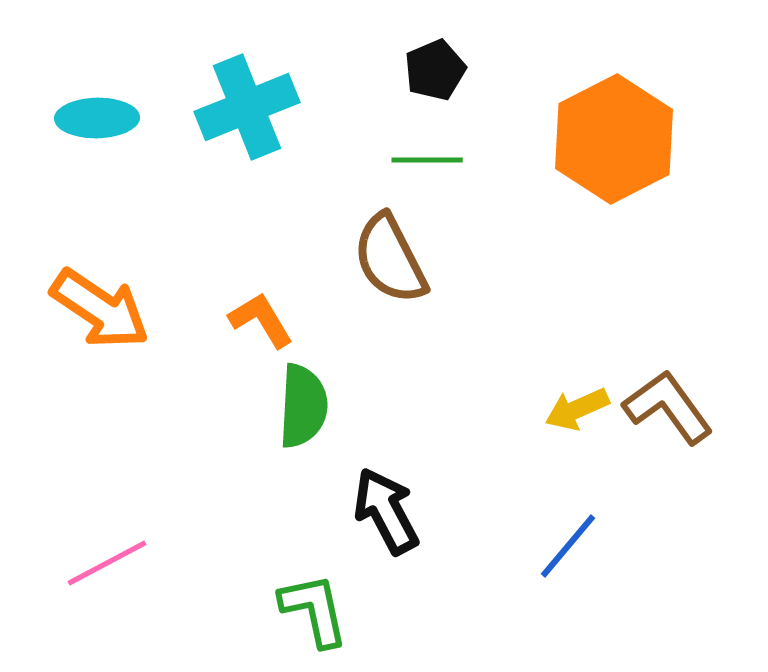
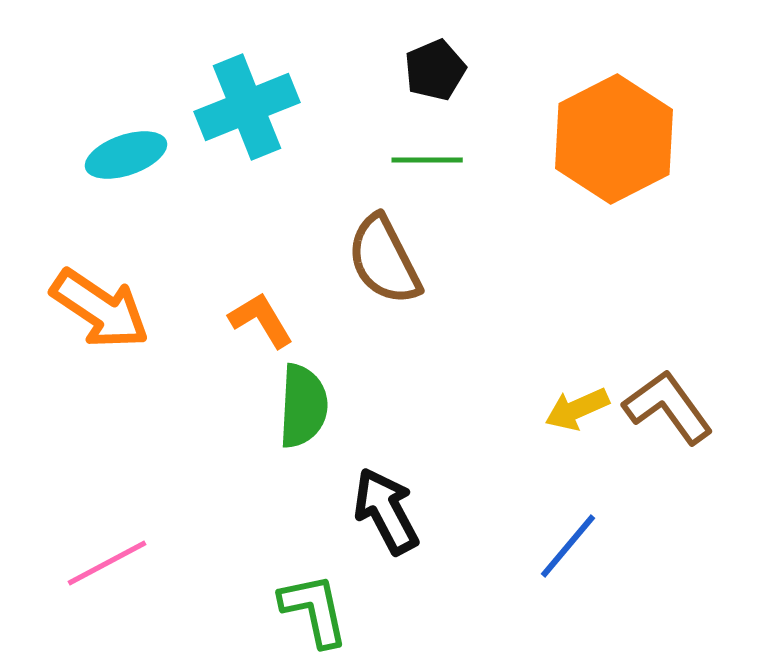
cyan ellipse: moved 29 px right, 37 px down; rotated 18 degrees counterclockwise
brown semicircle: moved 6 px left, 1 px down
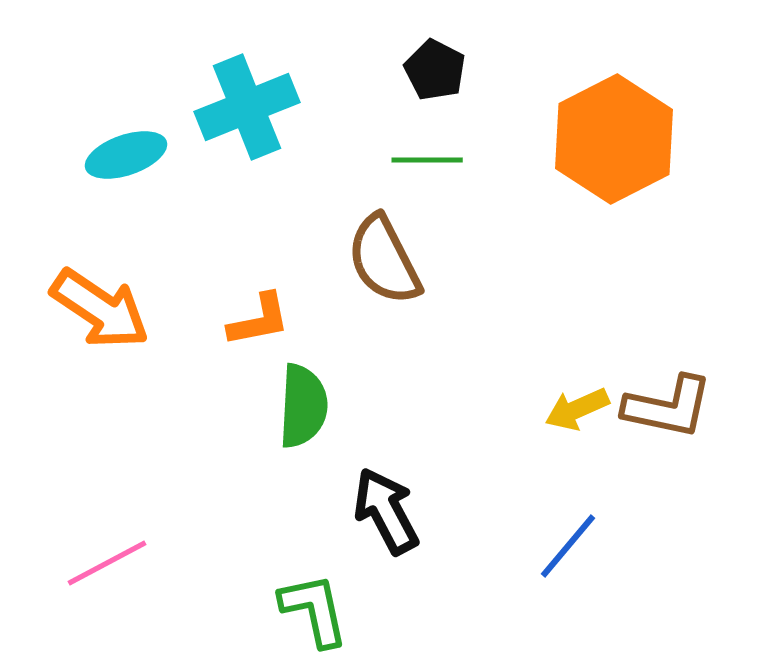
black pentagon: rotated 22 degrees counterclockwise
orange L-shape: moved 2 px left; rotated 110 degrees clockwise
brown L-shape: rotated 138 degrees clockwise
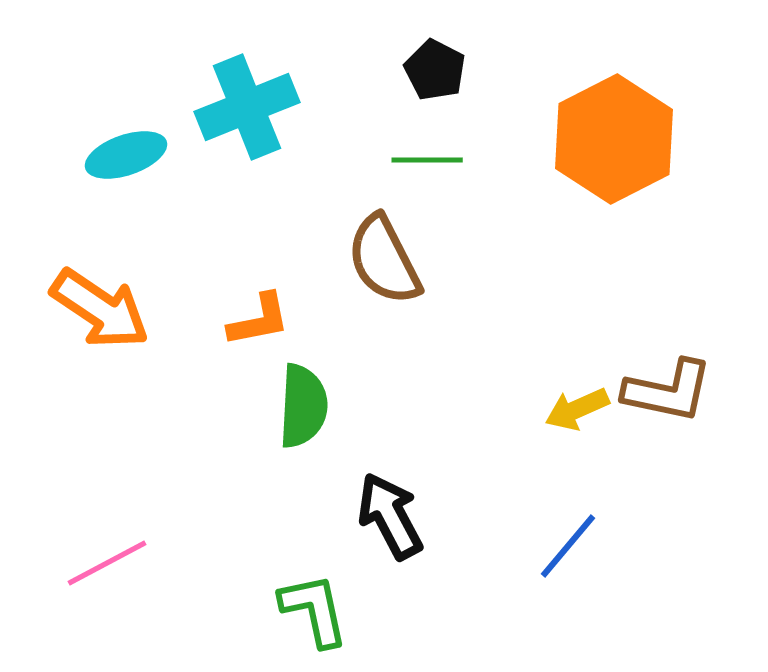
brown L-shape: moved 16 px up
black arrow: moved 4 px right, 5 px down
